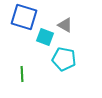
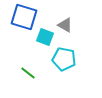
green line: moved 6 px right, 1 px up; rotated 49 degrees counterclockwise
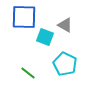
blue square: rotated 16 degrees counterclockwise
cyan pentagon: moved 1 px right, 5 px down; rotated 15 degrees clockwise
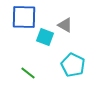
cyan pentagon: moved 8 px right, 1 px down
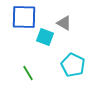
gray triangle: moved 1 px left, 2 px up
green line: rotated 21 degrees clockwise
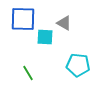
blue square: moved 1 px left, 2 px down
cyan square: rotated 18 degrees counterclockwise
cyan pentagon: moved 5 px right; rotated 20 degrees counterclockwise
